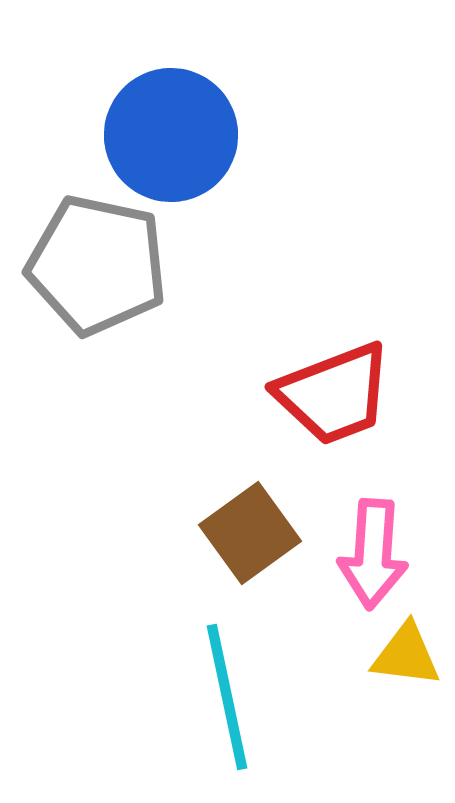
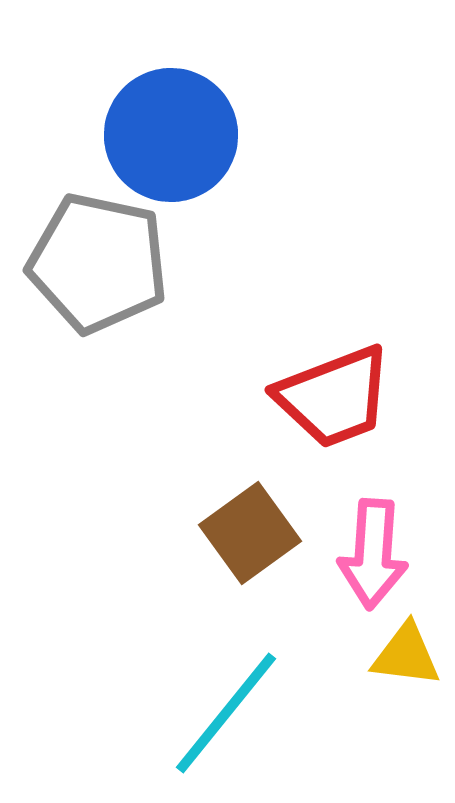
gray pentagon: moved 1 px right, 2 px up
red trapezoid: moved 3 px down
cyan line: moved 1 px left, 16 px down; rotated 51 degrees clockwise
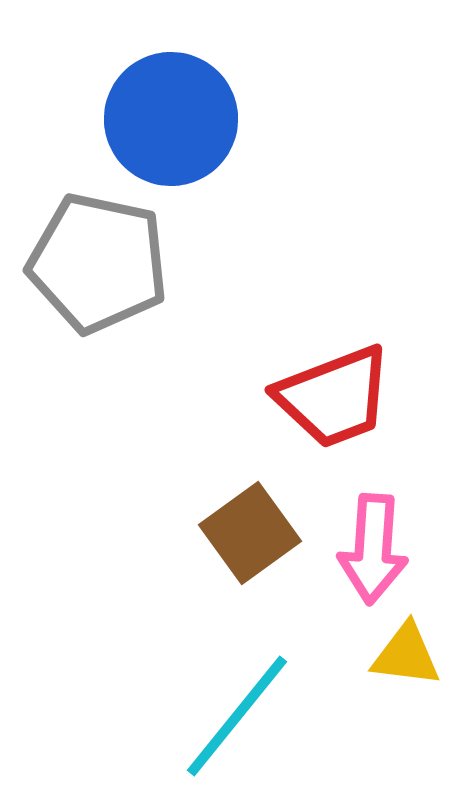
blue circle: moved 16 px up
pink arrow: moved 5 px up
cyan line: moved 11 px right, 3 px down
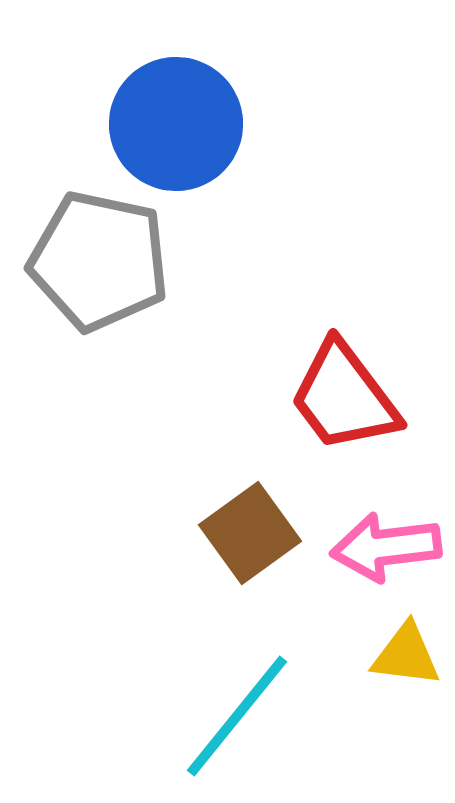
blue circle: moved 5 px right, 5 px down
gray pentagon: moved 1 px right, 2 px up
red trapezoid: moved 10 px right; rotated 74 degrees clockwise
pink arrow: moved 13 px right, 2 px up; rotated 79 degrees clockwise
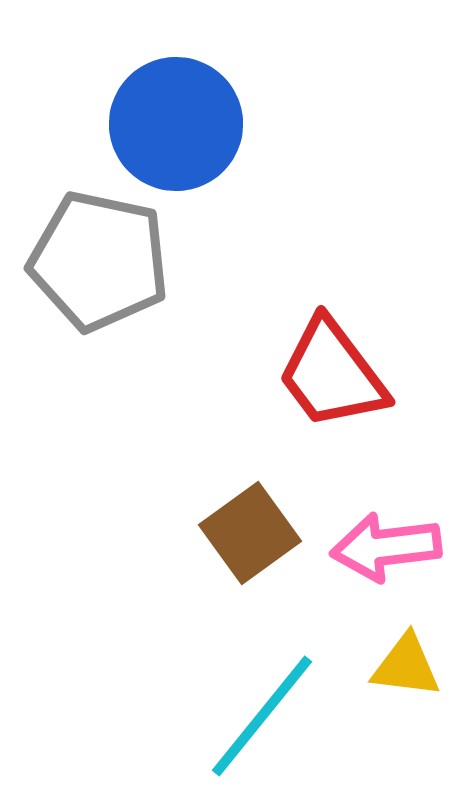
red trapezoid: moved 12 px left, 23 px up
yellow triangle: moved 11 px down
cyan line: moved 25 px right
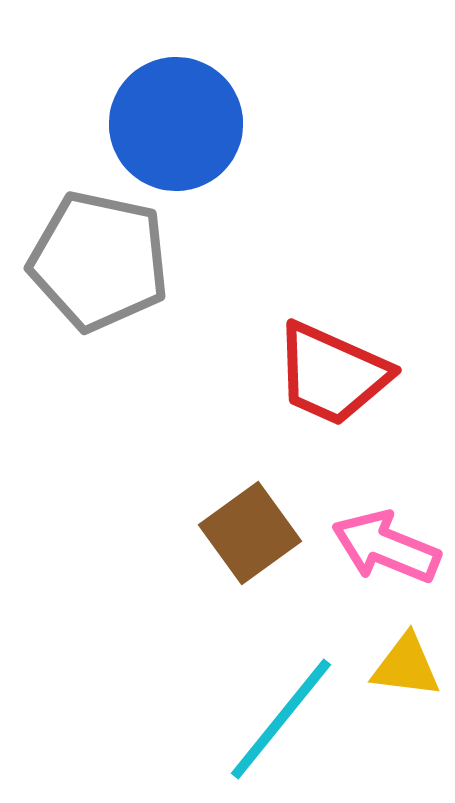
red trapezoid: rotated 29 degrees counterclockwise
pink arrow: rotated 29 degrees clockwise
cyan line: moved 19 px right, 3 px down
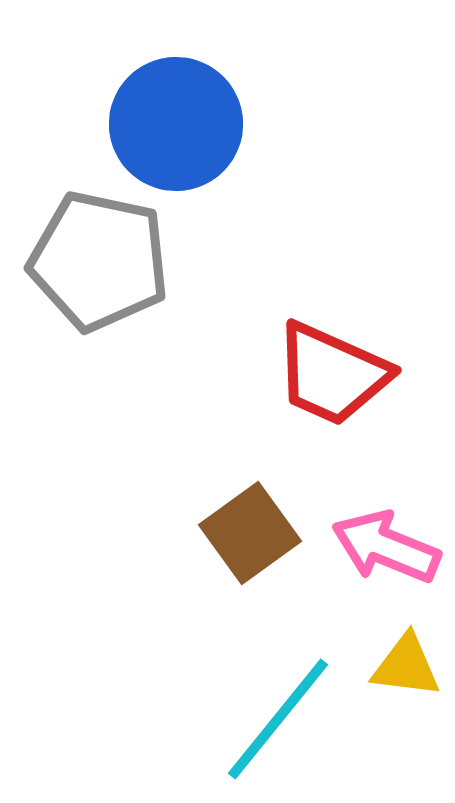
cyan line: moved 3 px left
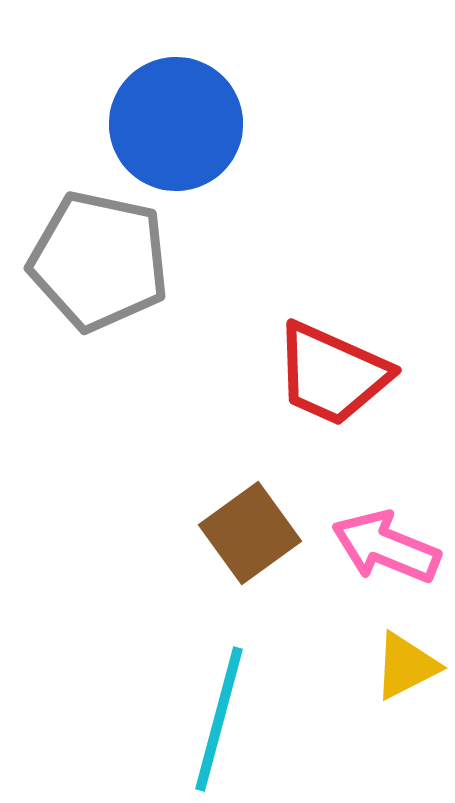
yellow triangle: rotated 34 degrees counterclockwise
cyan line: moved 59 px left; rotated 24 degrees counterclockwise
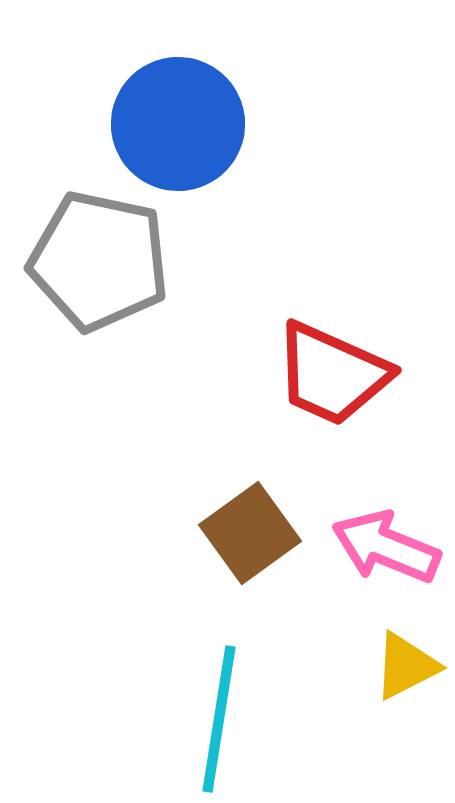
blue circle: moved 2 px right
cyan line: rotated 6 degrees counterclockwise
